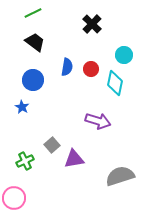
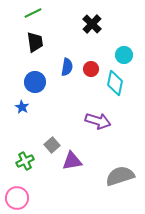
black trapezoid: rotated 45 degrees clockwise
blue circle: moved 2 px right, 2 px down
purple triangle: moved 2 px left, 2 px down
pink circle: moved 3 px right
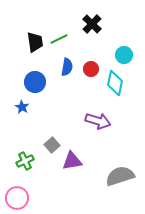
green line: moved 26 px right, 26 px down
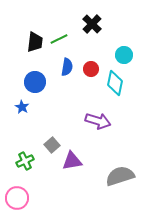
black trapezoid: rotated 15 degrees clockwise
